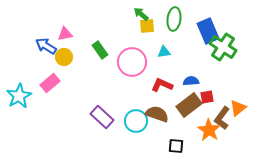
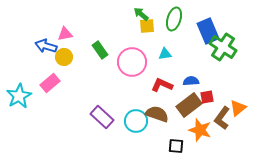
green ellipse: rotated 10 degrees clockwise
blue arrow: rotated 15 degrees counterclockwise
cyan triangle: moved 1 px right, 2 px down
orange star: moved 9 px left; rotated 15 degrees counterclockwise
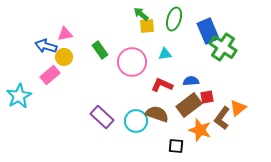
pink rectangle: moved 8 px up
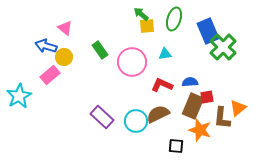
pink triangle: moved 6 px up; rotated 49 degrees clockwise
green cross: rotated 12 degrees clockwise
blue semicircle: moved 1 px left, 1 px down
brown rectangle: moved 4 px right, 1 px down; rotated 30 degrees counterclockwise
brown semicircle: moved 1 px right; rotated 45 degrees counterclockwise
brown L-shape: rotated 30 degrees counterclockwise
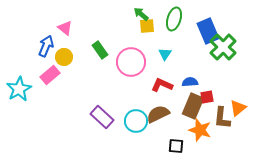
blue arrow: rotated 95 degrees clockwise
cyan triangle: rotated 48 degrees counterclockwise
pink circle: moved 1 px left
cyan star: moved 7 px up
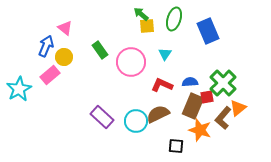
green cross: moved 36 px down
brown L-shape: moved 1 px right; rotated 35 degrees clockwise
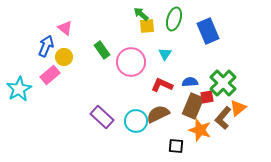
green rectangle: moved 2 px right
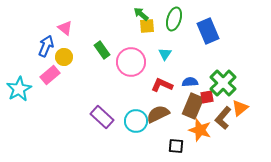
orange triangle: moved 2 px right
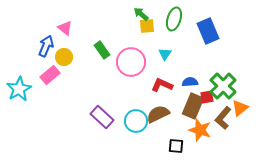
green cross: moved 3 px down
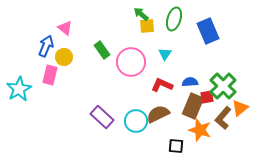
pink rectangle: rotated 36 degrees counterclockwise
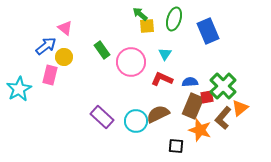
green arrow: moved 1 px left
blue arrow: rotated 30 degrees clockwise
red L-shape: moved 6 px up
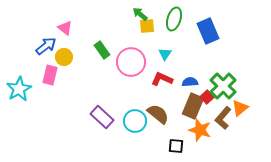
red square: rotated 32 degrees counterclockwise
brown semicircle: rotated 65 degrees clockwise
cyan circle: moved 1 px left
